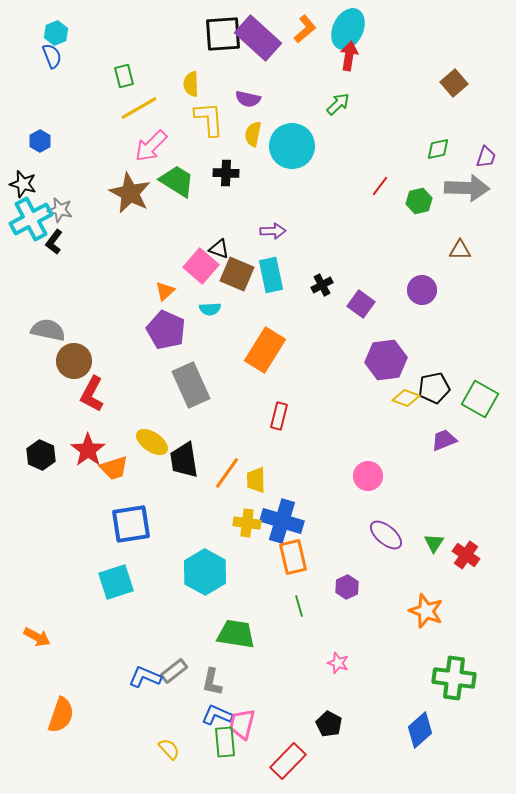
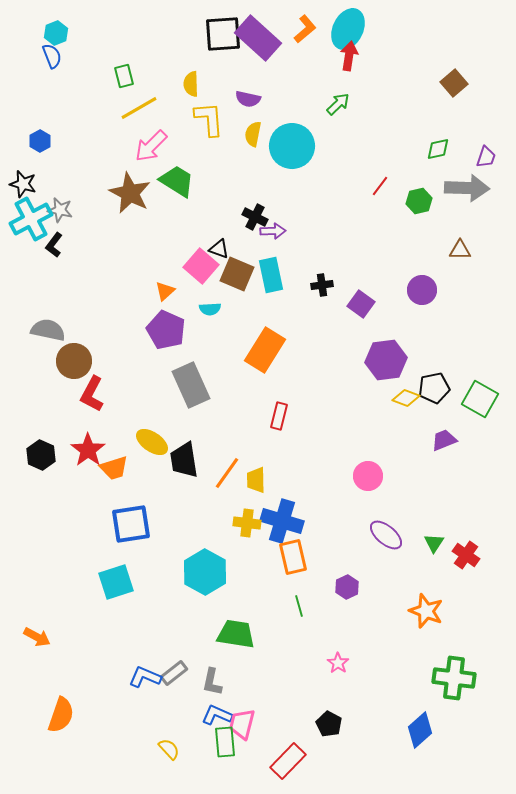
black cross at (226, 173): moved 29 px right, 44 px down; rotated 25 degrees clockwise
black L-shape at (54, 242): moved 3 px down
black cross at (322, 285): rotated 20 degrees clockwise
pink star at (338, 663): rotated 15 degrees clockwise
gray rectangle at (174, 671): moved 2 px down
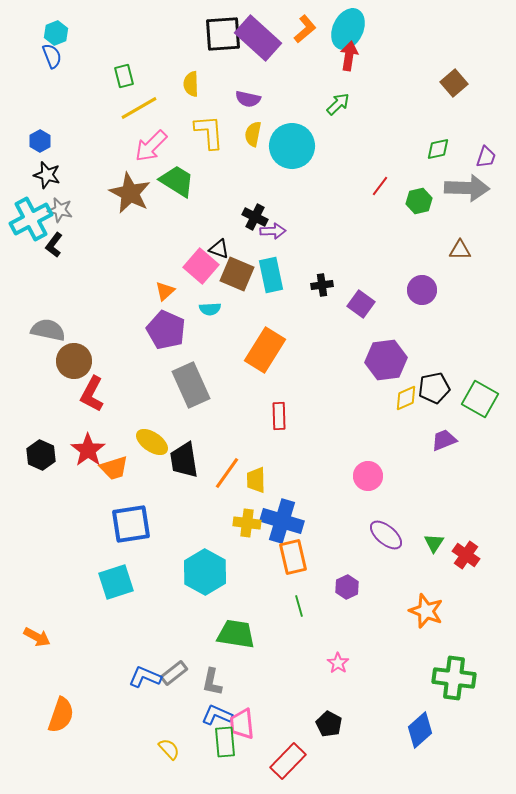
yellow L-shape at (209, 119): moved 13 px down
black star at (23, 184): moved 24 px right, 9 px up
yellow diamond at (406, 398): rotated 44 degrees counterclockwise
red rectangle at (279, 416): rotated 16 degrees counterclockwise
pink trapezoid at (242, 724): rotated 20 degrees counterclockwise
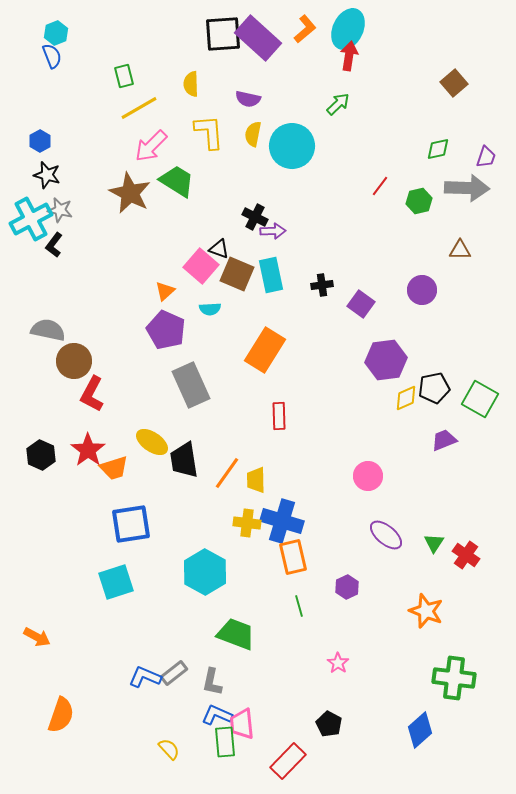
green trapezoid at (236, 634): rotated 12 degrees clockwise
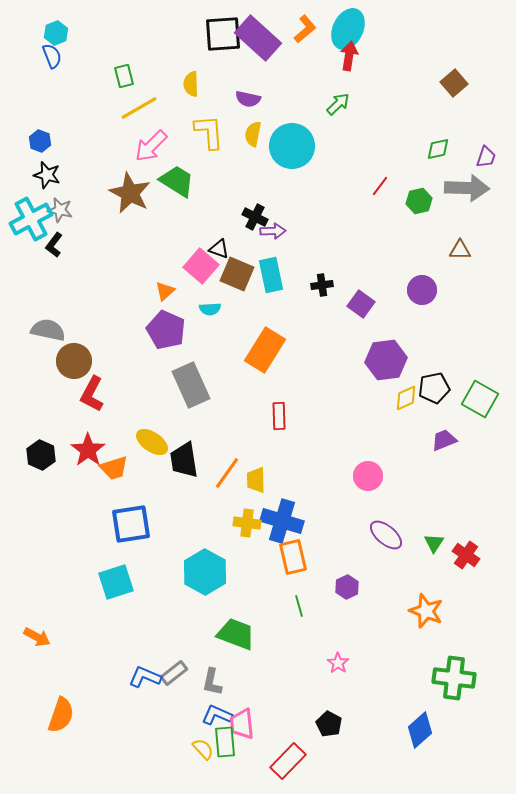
blue hexagon at (40, 141): rotated 10 degrees counterclockwise
yellow semicircle at (169, 749): moved 34 px right
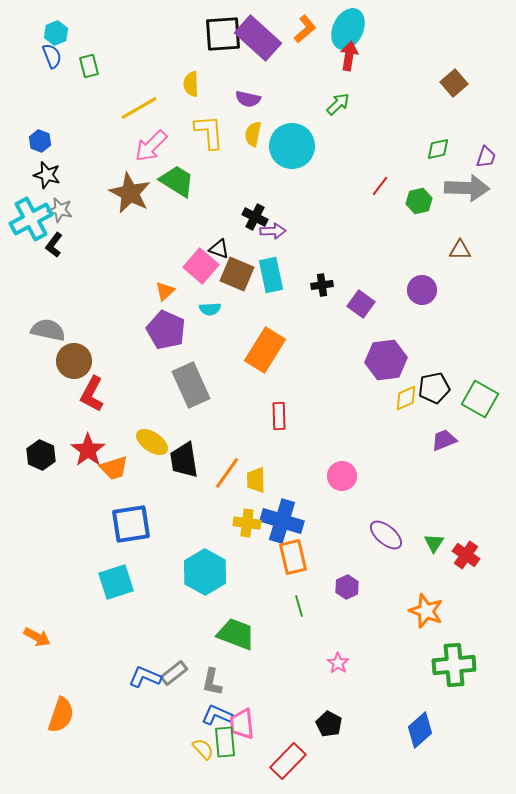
green rectangle at (124, 76): moved 35 px left, 10 px up
pink circle at (368, 476): moved 26 px left
green cross at (454, 678): moved 13 px up; rotated 12 degrees counterclockwise
